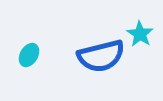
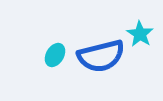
cyan ellipse: moved 26 px right
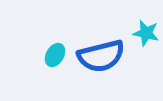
cyan star: moved 6 px right, 1 px up; rotated 20 degrees counterclockwise
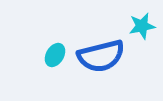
cyan star: moved 4 px left, 7 px up; rotated 24 degrees counterclockwise
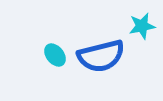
cyan ellipse: rotated 70 degrees counterclockwise
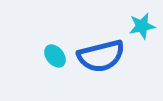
cyan ellipse: moved 1 px down
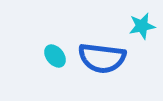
blue semicircle: moved 1 px right, 2 px down; rotated 21 degrees clockwise
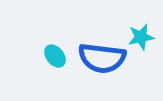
cyan star: moved 1 px left, 11 px down
